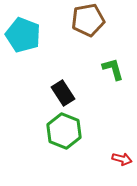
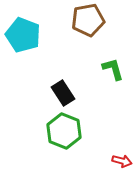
red arrow: moved 2 px down
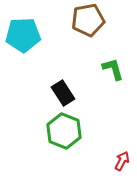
cyan pentagon: rotated 24 degrees counterclockwise
red arrow: rotated 78 degrees counterclockwise
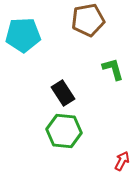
green hexagon: rotated 16 degrees counterclockwise
